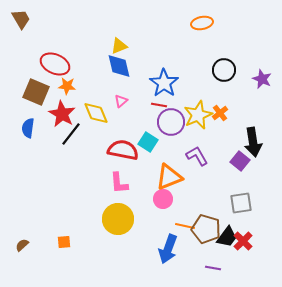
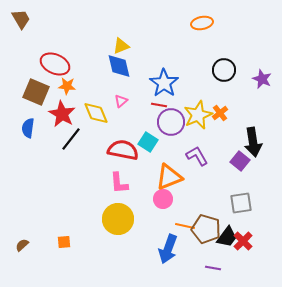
yellow triangle: moved 2 px right
black line: moved 5 px down
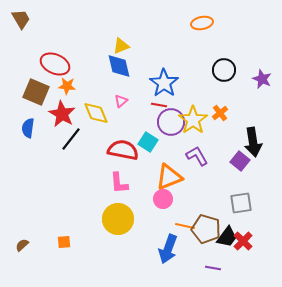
yellow star: moved 5 px left, 5 px down; rotated 12 degrees counterclockwise
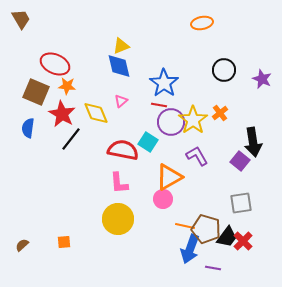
orange triangle: rotated 8 degrees counterclockwise
blue arrow: moved 22 px right
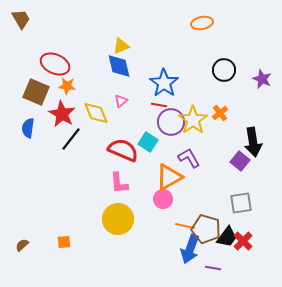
red semicircle: rotated 12 degrees clockwise
purple L-shape: moved 8 px left, 2 px down
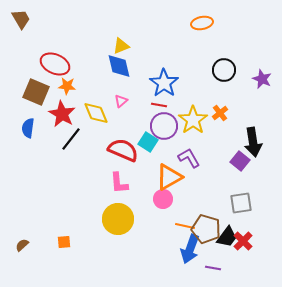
purple circle: moved 7 px left, 4 px down
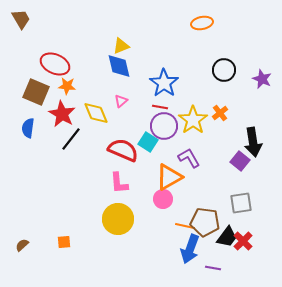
red line: moved 1 px right, 2 px down
brown pentagon: moved 1 px left, 7 px up; rotated 8 degrees counterclockwise
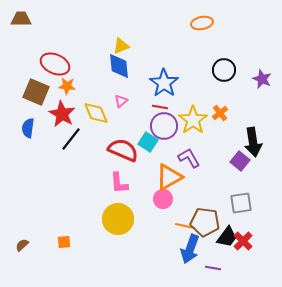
brown trapezoid: rotated 60 degrees counterclockwise
blue diamond: rotated 8 degrees clockwise
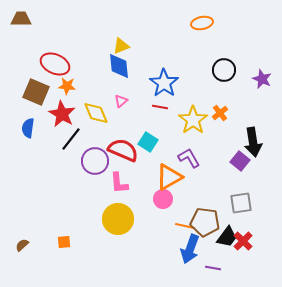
purple circle: moved 69 px left, 35 px down
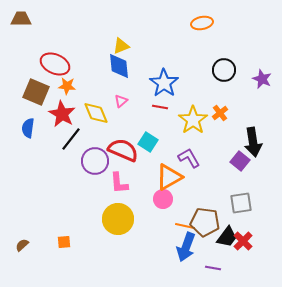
blue arrow: moved 4 px left, 2 px up
